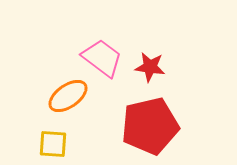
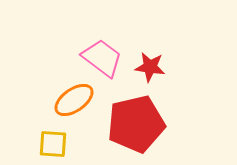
orange ellipse: moved 6 px right, 4 px down
red pentagon: moved 14 px left, 2 px up
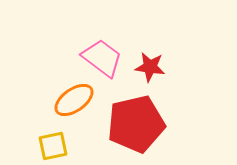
yellow square: moved 2 px down; rotated 16 degrees counterclockwise
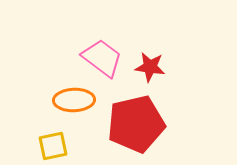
orange ellipse: rotated 33 degrees clockwise
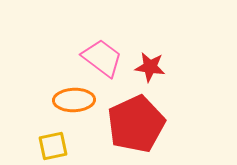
red pentagon: rotated 12 degrees counterclockwise
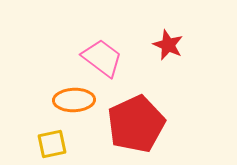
red star: moved 18 px right, 22 px up; rotated 16 degrees clockwise
yellow square: moved 1 px left, 2 px up
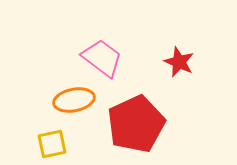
red star: moved 11 px right, 17 px down
orange ellipse: rotated 9 degrees counterclockwise
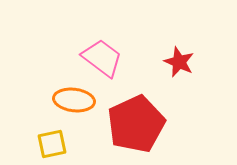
orange ellipse: rotated 18 degrees clockwise
